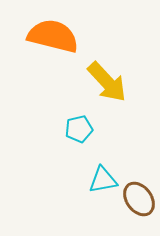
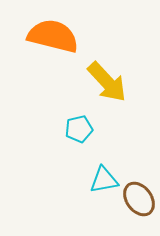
cyan triangle: moved 1 px right
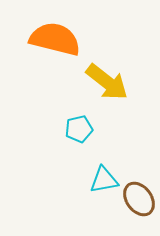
orange semicircle: moved 2 px right, 3 px down
yellow arrow: rotated 9 degrees counterclockwise
